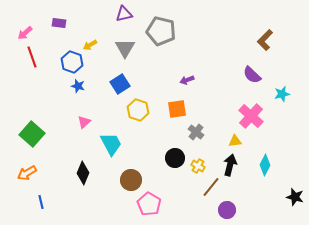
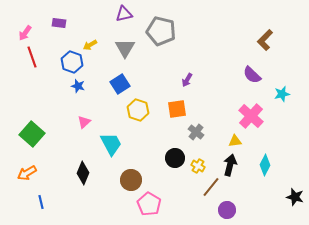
pink arrow: rotated 14 degrees counterclockwise
purple arrow: rotated 40 degrees counterclockwise
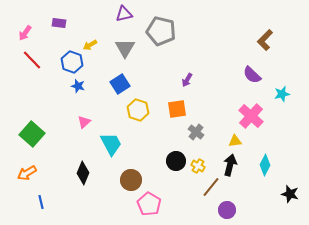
red line: moved 3 px down; rotated 25 degrees counterclockwise
black circle: moved 1 px right, 3 px down
black star: moved 5 px left, 3 px up
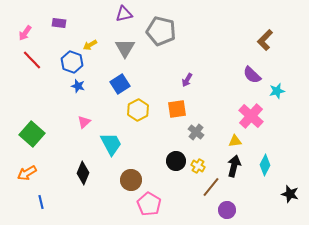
cyan star: moved 5 px left, 3 px up
yellow hexagon: rotated 15 degrees clockwise
black arrow: moved 4 px right, 1 px down
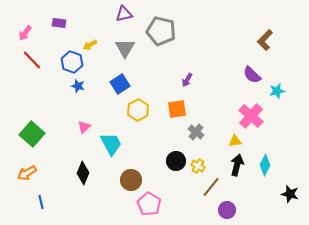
pink triangle: moved 5 px down
black arrow: moved 3 px right, 1 px up
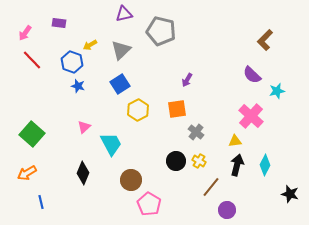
gray triangle: moved 4 px left, 2 px down; rotated 15 degrees clockwise
yellow cross: moved 1 px right, 5 px up
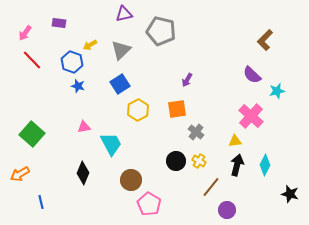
pink triangle: rotated 32 degrees clockwise
orange arrow: moved 7 px left, 1 px down
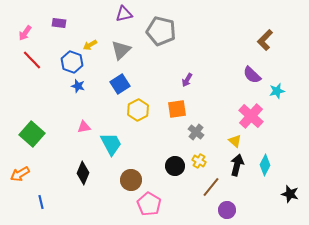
yellow triangle: rotated 48 degrees clockwise
black circle: moved 1 px left, 5 px down
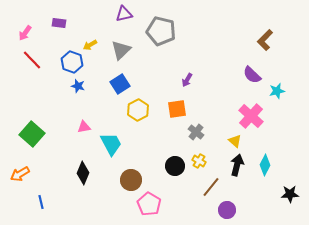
black star: rotated 18 degrees counterclockwise
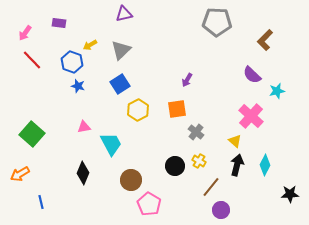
gray pentagon: moved 56 px right, 9 px up; rotated 12 degrees counterclockwise
purple circle: moved 6 px left
